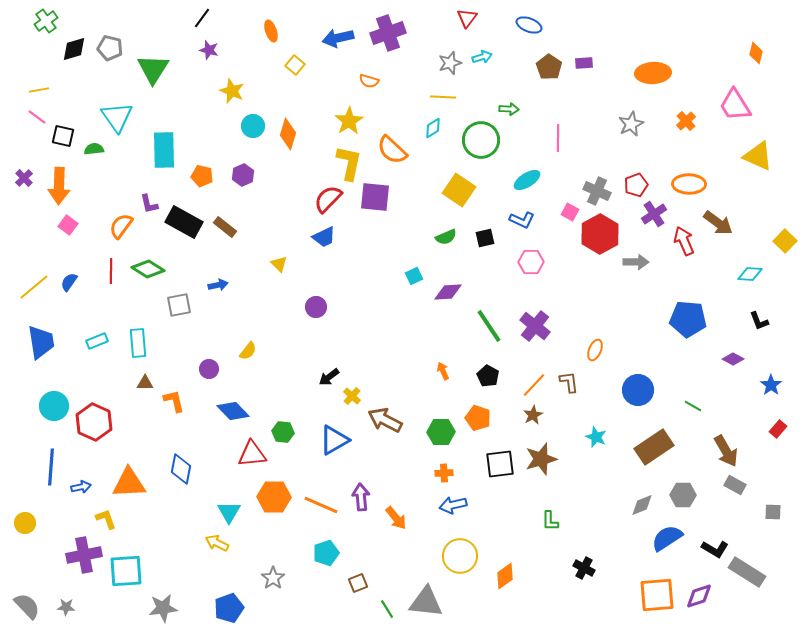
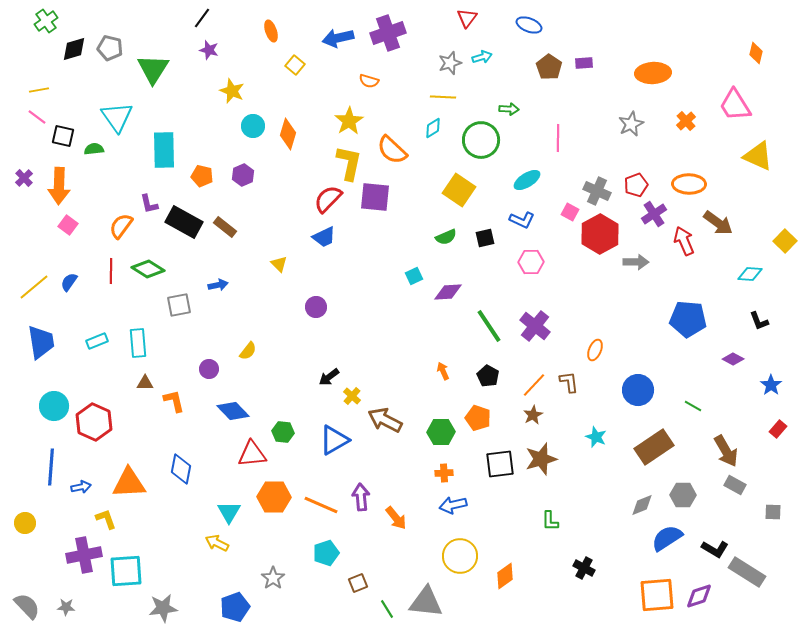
blue pentagon at (229, 608): moved 6 px right, 1 px up
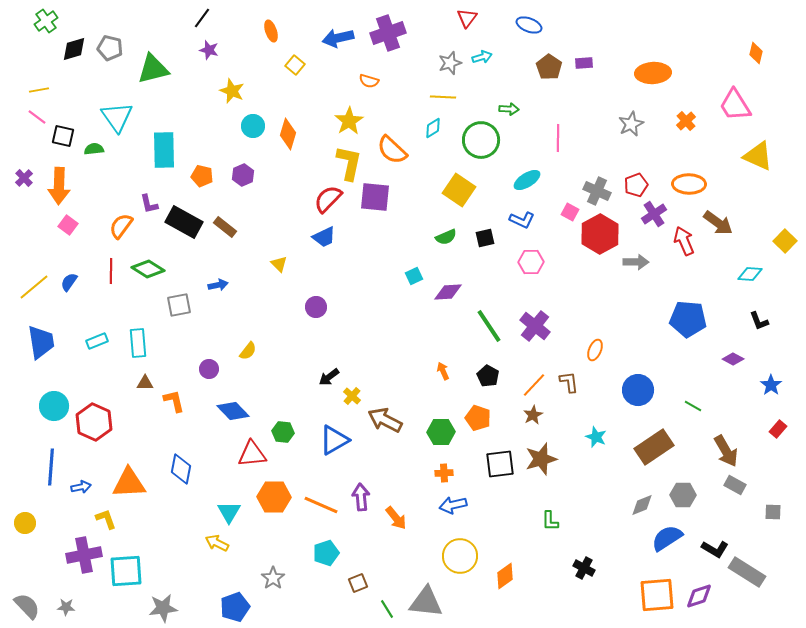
green triangle at (153, 69): rotated 44 degrees clockwise
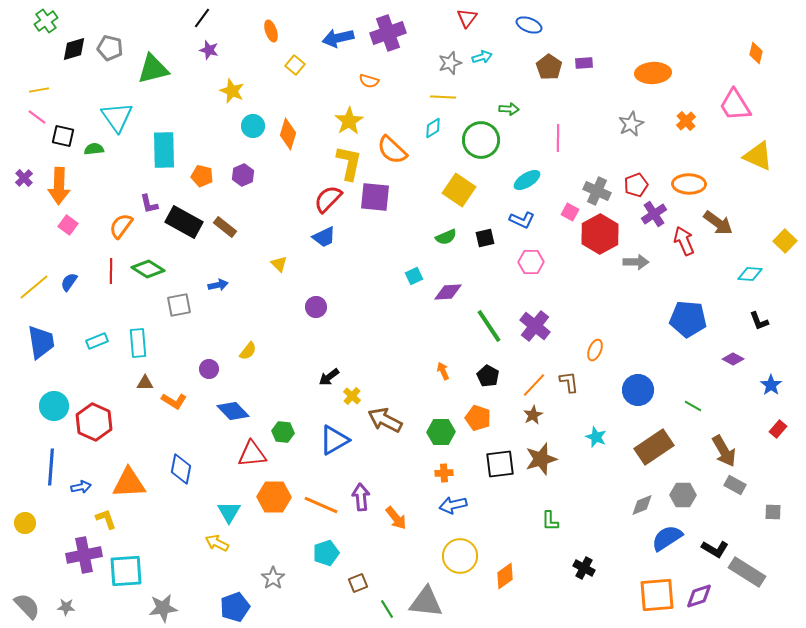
orange L-shape at (174, 401): rotated 135 degrees clockwise
brown arrow at (726, 451): moved 2 px left
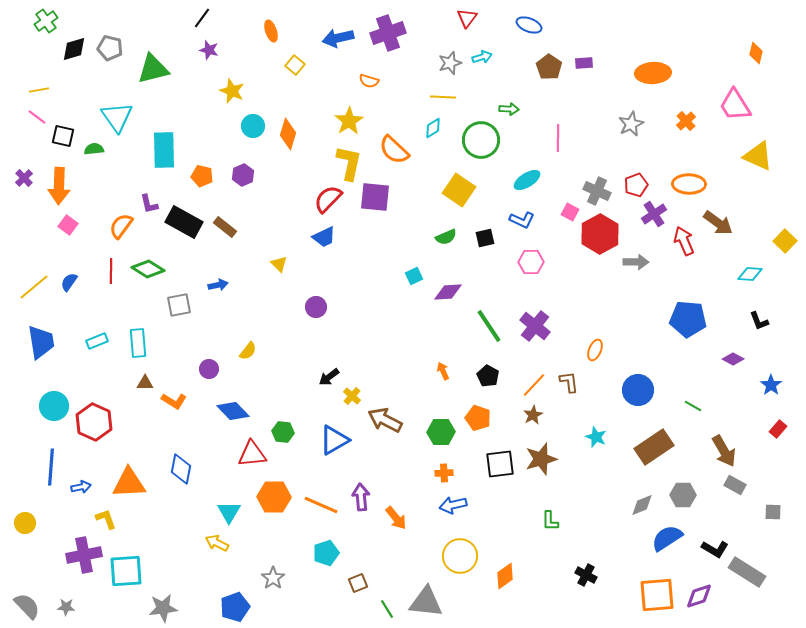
orange semicircle at (392, 150): moved 2 px right
black cross at (584, 568): moved 2 px right, 7 px down
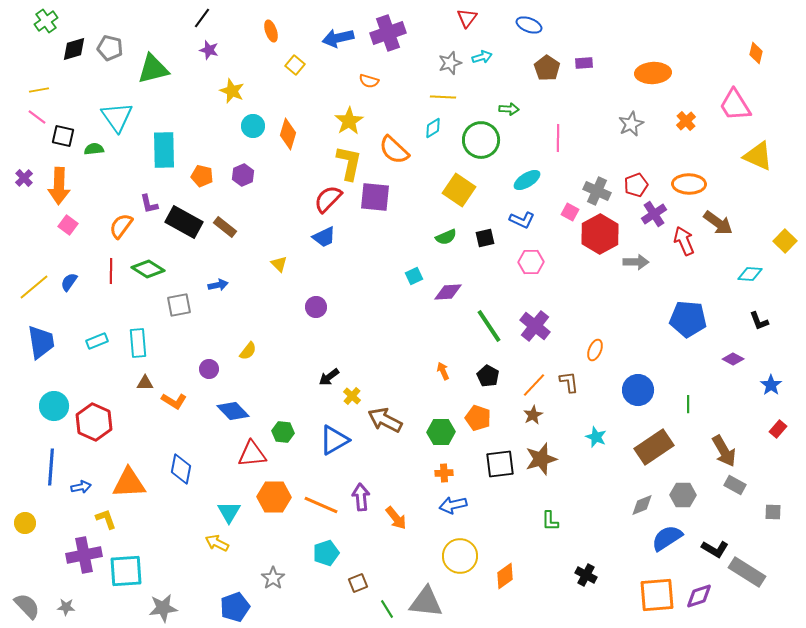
brown pentagon at (549, 67): moved 2 px left, 1 px down
green line at (693, 406): moved 5 px left, 2 px up; rotated 60 degrees clockwise
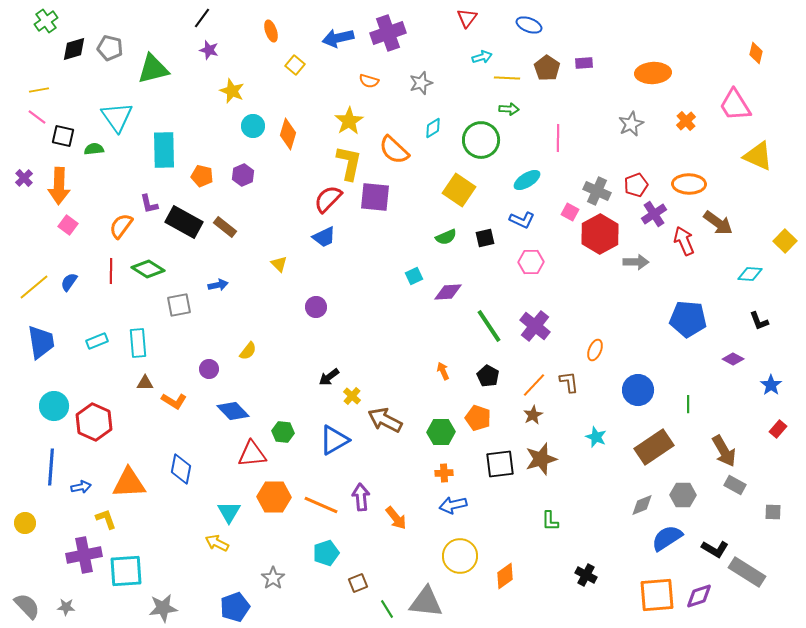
gray star at (450, 63): moved 29 px left, 20 px down
yellow line at (443, 97): moved 64 px right, 19 px up
